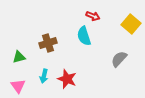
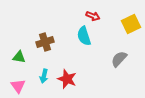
yellow square: rotated 24 degrees clockwise
brown cross: moved 3 px left, 1 px up
green triangle: rotated 24 degrees clockwise
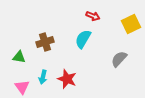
cyan semicircle: moved 1 px left, 3 px down; rotated 48 degrees clockwise
cyan arrow: moved 1 px left, 1 px down
pink triangle: moved 4 px right, 1 px down
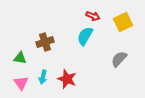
yellow square: moved 8 px left, 2 px up
cyan semicircle: moved 2 px right, 3 px up
green triangle: moved 1 px right, 1 px down
pink triangle: moved 1 px left, 4 px up
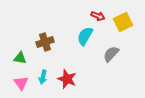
red arrow: moved 5 px right
gray semicircle: moved 8 px left, 5 px up
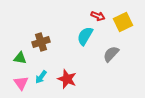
brown cross: moved 4 px left
cyan arrow: moved 2 px left; rotated 24 degrees clockwise
